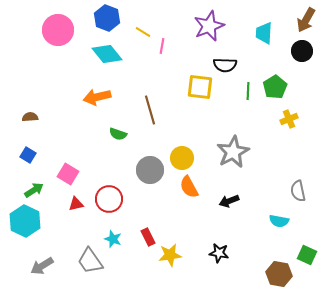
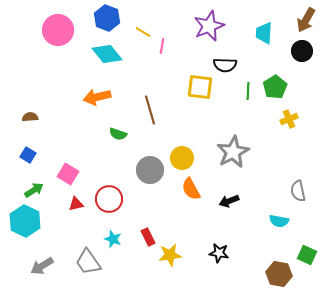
orange semicircle: moved 2 px right, 2 px down
gray trapezoid: moved 2 px left, 1 px down
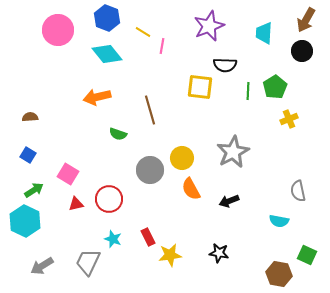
gray trapezoid: rotated 60 degrees clockwise
